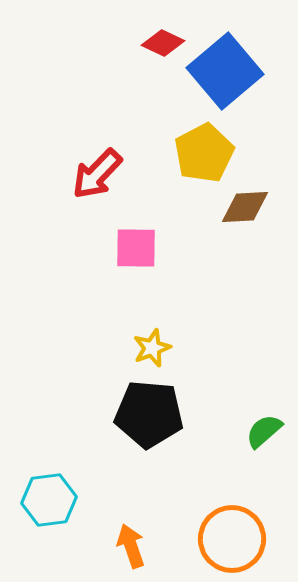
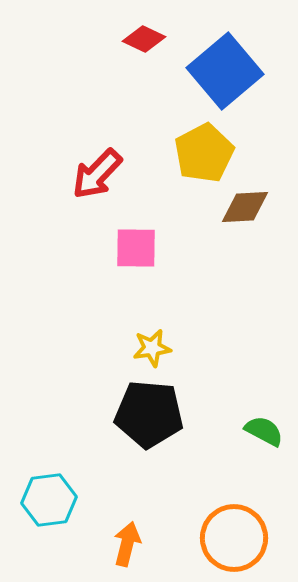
red diamond: moved 19 px left, 4 px up
yellow star: rotated 12 degrees clockwise
green semicircle: rotated 69 degrees clockwise
orange circle: moved 2 px right, 1 px up
orange arrow: moved 4 px left, 2 px up; rotated 33 degrees clockwise
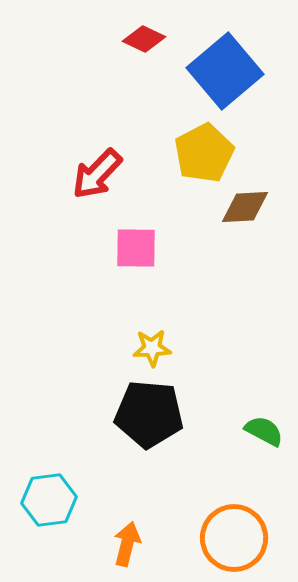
yellow star: rotated 6 degrees clockwise
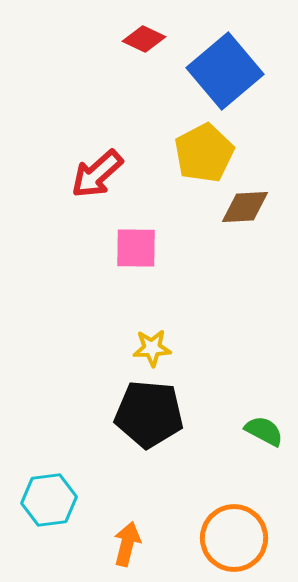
red arrow: rotated 4 degrees clockwise
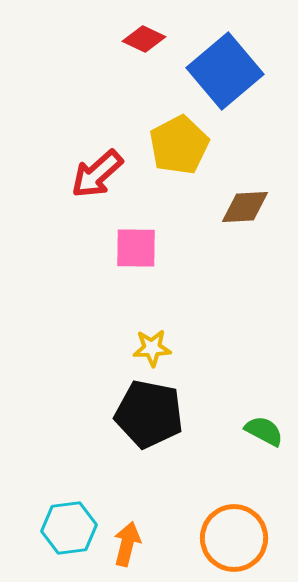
yellow pentagon: moved 25 px left, 8 px up
black pentagon: rotated 6 degrees clockwise
cyan hexagon: moved 20 px right, 28 px down
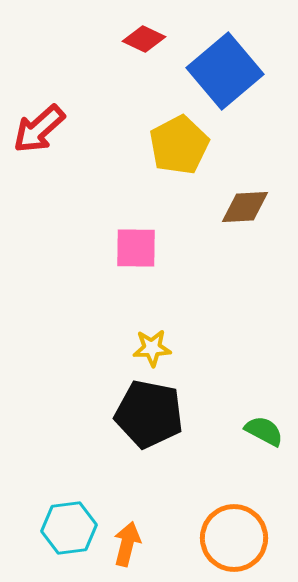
red arrow: moved 58 px left, 45 px up
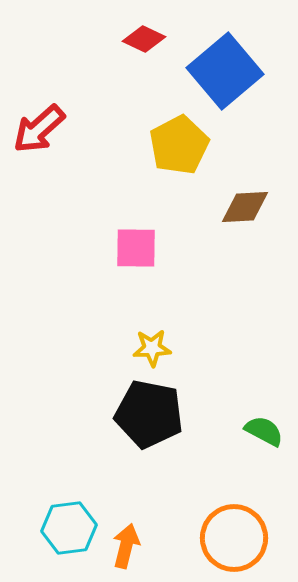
orange arrow: moved 1 px left, 2 px down
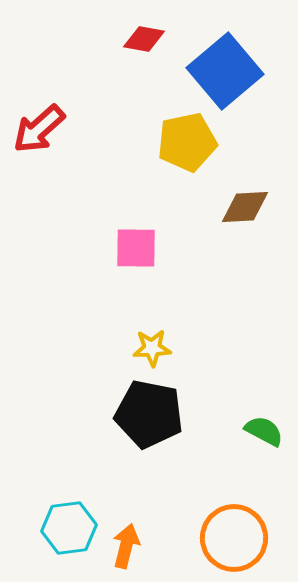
red diamond: rotated 15 degrees counterclockwise
yellow pentagon: moved 8 px right, 3 px up; rotated 16 degrees clockwise
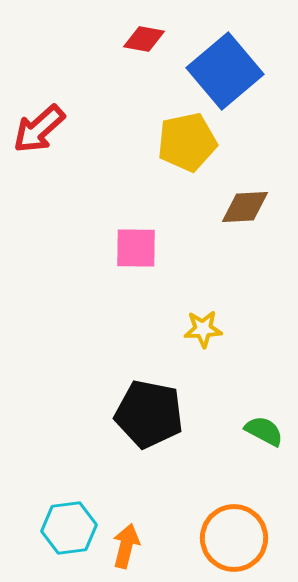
yellow star: moved 51 px right, 19 px up
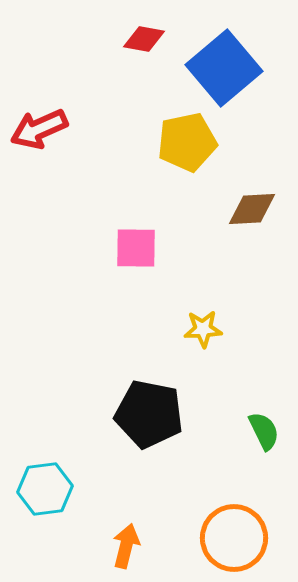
blue square: moved 1 px left, 3 px up
red arrow: rotated 18 degrees clockwise
brown diamond: moved 7 px right, 2 px down
green semicircle: rotated 36 degrees clockwise
cyan hexagon: moved 24 px left, 39 px up
